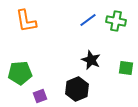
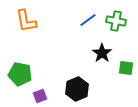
black star: moved 11 px right, 7 px up; rotated 12 degrees clockwise
green pentagon: moved 1 px down; rotated 15 degrees clockwise
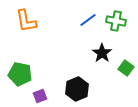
green square: rotated 28 degrees clockwise
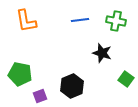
blue line: moved 8 px left; rotated 30 degrees clockwise
black star: rotated 18 degrees counterclockwise
green square: moved 11 px down
black hexagon: moved 5 px left, 3 px up
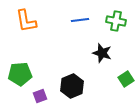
green pentagon: rotated 15 degrees counterclockwise
green square: rotated 21 degrees clockwise
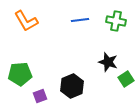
orange L-shape: rotated 20 degrees counterclockwise
black star: moved 6 px right, 9 px down
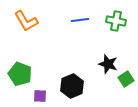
black star: moved 2 px down
green pentagon: rotated 25 degrees clockwise
purple square: rotated 24 degrees clockwise
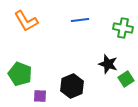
green cross: moved 7 px right, 7 px down
